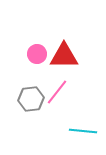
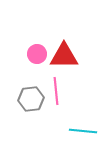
pink line: moved 1 px left, 1 px up; rotated 44 degrees counterclockwise
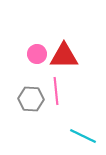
gray hexagon: rotated 10 degrees clockwise
cyan line: moved 5 px down; rotated 20 degrees clockwise
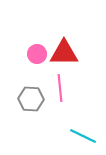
red triangle: moved 3 px up
pink line: moved 4 px right, 3 px up
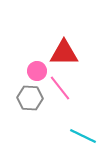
pink circle: moved 17 px down
pink line: rotated 32 degrees counterclockwise
gray hexagon: moved 1 px left, 1 px up
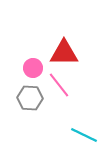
pink circle: moved 4 px left, 3 px up
pink line: moved 1 px left, 3 px up
cyan line: moved 1 px right, 1 px up
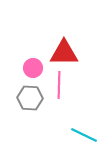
pink line: rotated 40 degrees clockwise
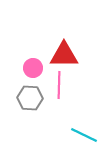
red triangle: moved 2 px down
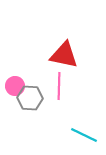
red triangle: rotated 12 degrees clockwise
pink circle: moved 18 px left, 18 px down
pink line: moved 1 px down
